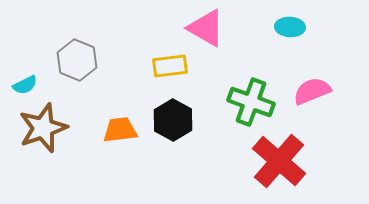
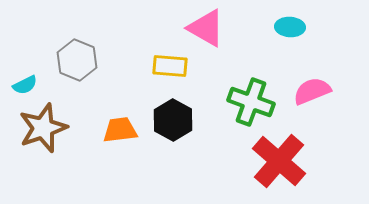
yellow rectangle: rotated 12 degrees clockwise
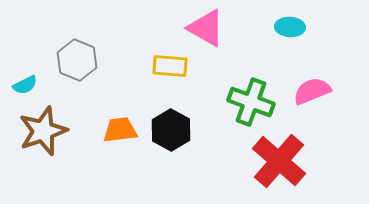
black hexagon: moved 2 px left, 10 px down
brown star: moved 3 px down
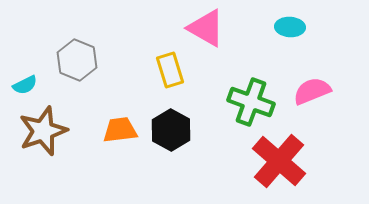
yellow rectangle: moved 4 px down; rotated 68 degrees clockwise
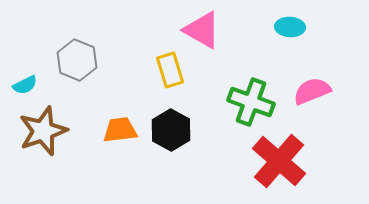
pink triangle: moved 4 px left, 2 px down
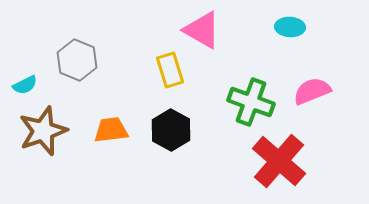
orange trapezoid: moved 9 px left
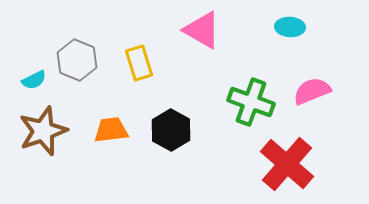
yellow rectangle: moved 31 px left, 7 px up
cyan semicircle: moved 9 px right, 5 px up
red cross: moved 8 px right, 3 px down
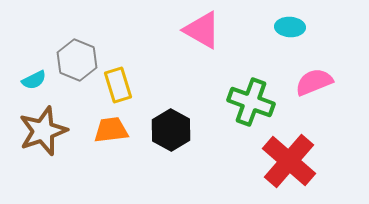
yellow rectangle: moved 21 px left, 22 px down
pink semicircle: moved 2 px right, 9 px up
red cross: moved 2 px right, 3 px up
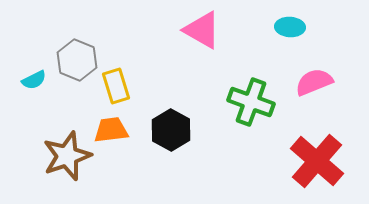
yellow rectangle: moved 2 px left, 1 px down
brown star: moved 24 px right, 25 px down
red cross: moved 28 px right
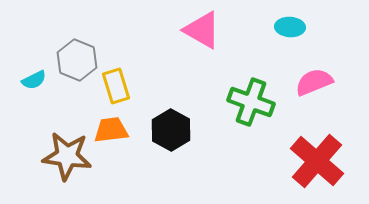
brown star: rotated 27 degrees clockwise
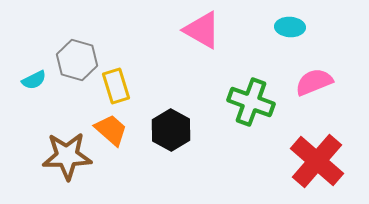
gray hexagon: rotated 6 degrees counterclockwise
orange trapezoid: rotated 48 degrees clockwise
brown star: rotated 9 degrees counterclockwise
